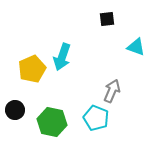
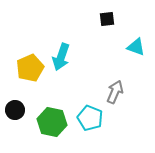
cyan arrow: moved 1 px left
yellow pentagon: moved 2 px left, 1 px up
gray arrow: moved 3 px right, 1 px down
cyan pentagon: moved 6 px left
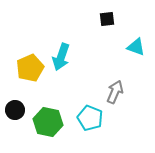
green hexagon: moved 4 px left
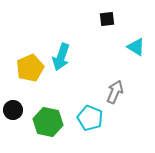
cyan triangle: rotated 12 degrees clockwise
black circle: moved 2 px left
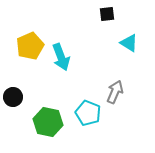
black square: moved 5 px up
cyan triangle: moved 7 px left, 4 px up
cyan arrow: rotated 40 degrees counterclockwise
yellow pentagon: moved 22 px up
black circle: moved 13 px up
cyan pentagon: moved 2 px left, 5 px up
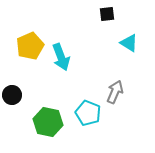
black circle: moved 1 px left, 2 px up
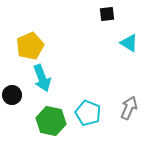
cyan arrow: moved 19 px left, 21 px down
gray arrow: moved 14 px right, 16 px down
green hexagon: moved 3 px right, 1 px up
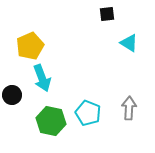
gray arrow: rotated 20 degrees counterclockwise
